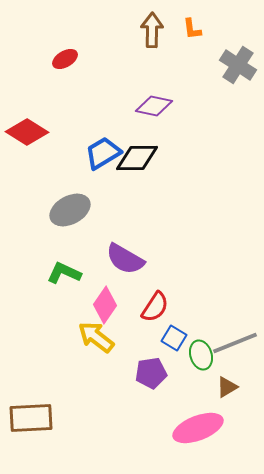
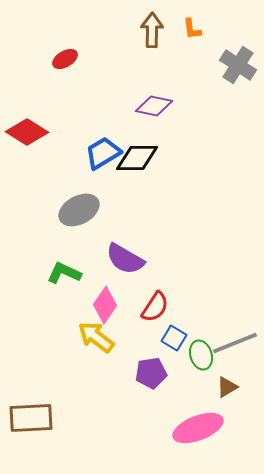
gray ellipse: moved 9 px right
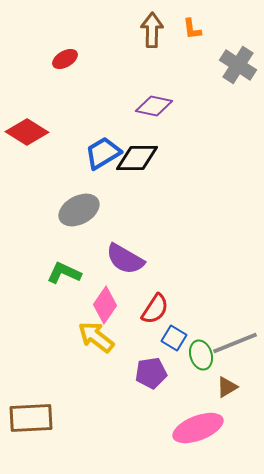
red semicircle: moved 2 px down
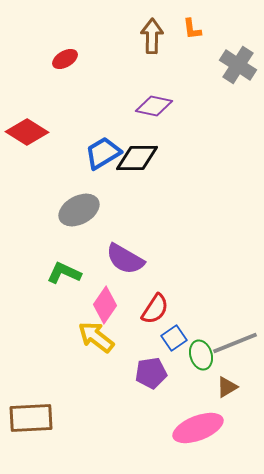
brown arrow: moved 6 px down
blue square: rotated 25 degrees clockwise
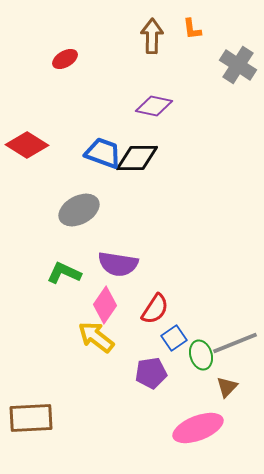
red diamond: moved 13 px down
blue trapezoid: rotated 51 degrees clockwise
purple semicircle: moved 7 px left, 5 px down; rotated 21 degrees counterclockwise
brown triangle: rotated 15 degrees counterclockwise
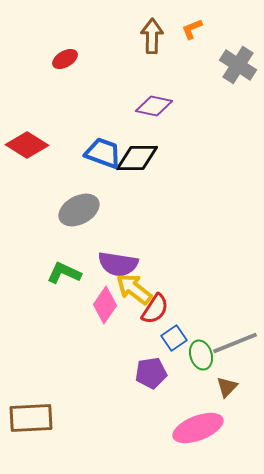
orange L-shape: rotated 75 degrees clockwise
yellow arrow: moved 38 px right, 48 px up
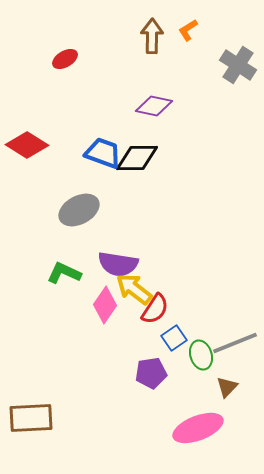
orange L-shape: moved 4 px left, 1 px down; rotated 10 degrees counterclockwise
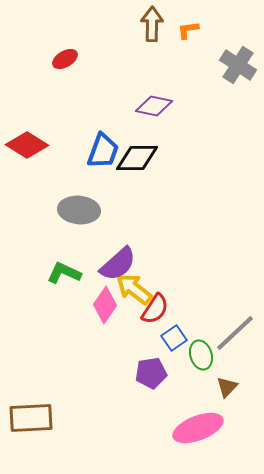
orange L-shape: rotated 25 degrees clockwise
brown arrow: moved 12 px up
blue trapezoid: moved 2 px up; rotated 90 degrees clockwise
gray ellipse: rotated 33 degrees clockwise
purple semicircle: rotated 51 degrees counterclockwise
gray line: moved 10 px up; rotated 21 degrees counterclockwise
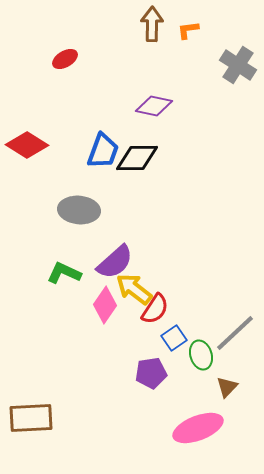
purple semicircle: moved 3 px left, 2 px up
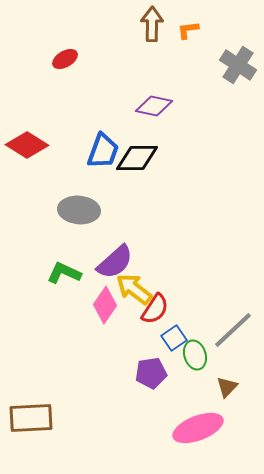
gray line: moved 2 px left, 3 px up
green ellipse: moved 6 px left
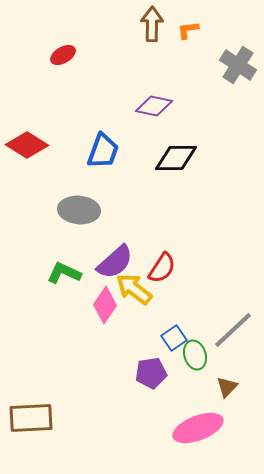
red ellipse: moved 2 px left, 4 px up
black diamond: moved 39 px right
red semicircle: moved 7 px right, 41 px up
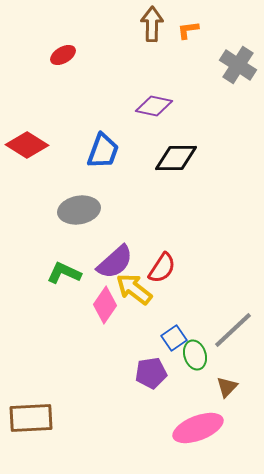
gray ellipse: rotated 15 degrees counterclockwise
